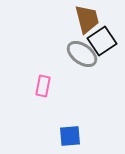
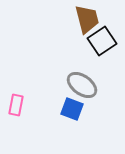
gray ellipse: moved 31 px down
pink rectangle: moved 27 px left, 19 px down
blue square: moved 2 px right, 27 px up; rotated 25 degrees clockwise
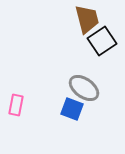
gray ellipse: moved 2 px right, 3 px down
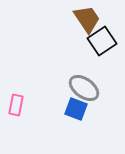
brown trapezoid: rotated 20 degrees counterclockwise
blue square: moved 4 px right
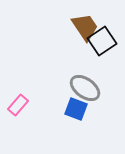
brown trapezoid: moved 2 px left, 8 px down
gray ellipse: moved 1 px right
pink rectangle: moved 2 px right; rotated 30 degrees clockwise
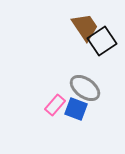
pink rectangle: moved 37 px right
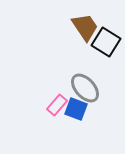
black square: moved 4 px right, 1 px down; rotated 24 degrees counterclockwise
gray ellipse: rotated 12 degrees clockwise
pink rectangle: moved 2 px right
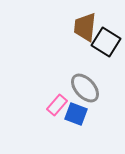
brown trapezoid: rotated 140 degrees counterclockwise
blue square: moved 5 px down
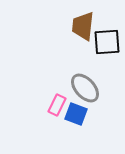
brown trapezoid: moved 2 px left, 1 px up
black square: moved 1 px right; rotated 36 degrees counterclockwise
pink rectangle: rotated 15 degrees counterclockwise
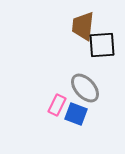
black square: moved 5 px left, 3 px down
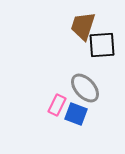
brown trapezoid: rotated 12 degrees clockwise
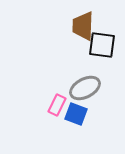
brown trapezoid: rotated 16 degrees counterclockwise
black square: rotated 12 degrees clockwise
gray ellipse: rotated 76 degrees counterclockwise
